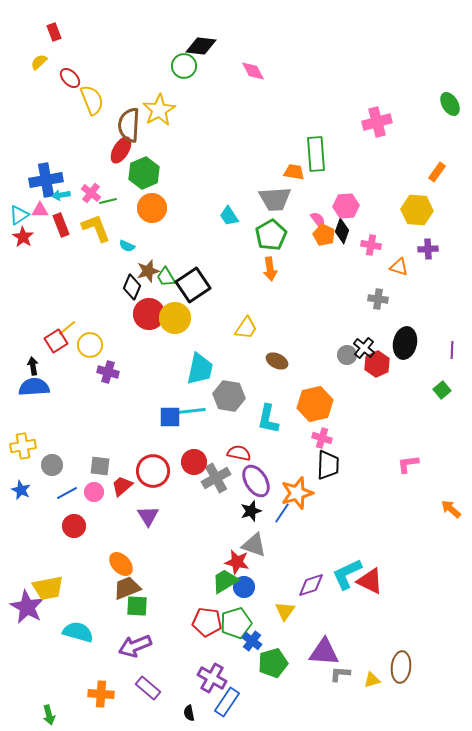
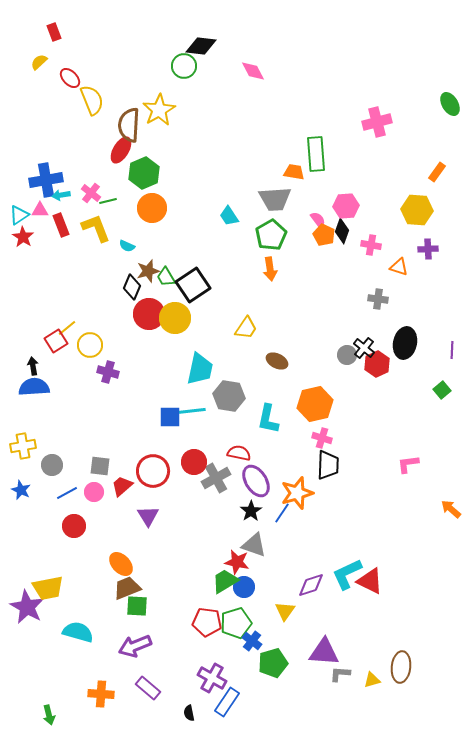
black star at (251, 511): rotated 15 degrees counterclockwise
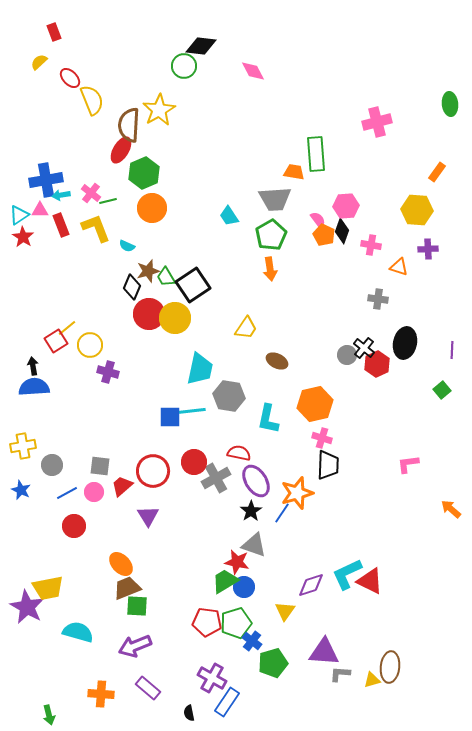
green ellipse at (450, 104): rotated 25 degrees clockwise
brown ellipse at (401, 667): moved 11 px left
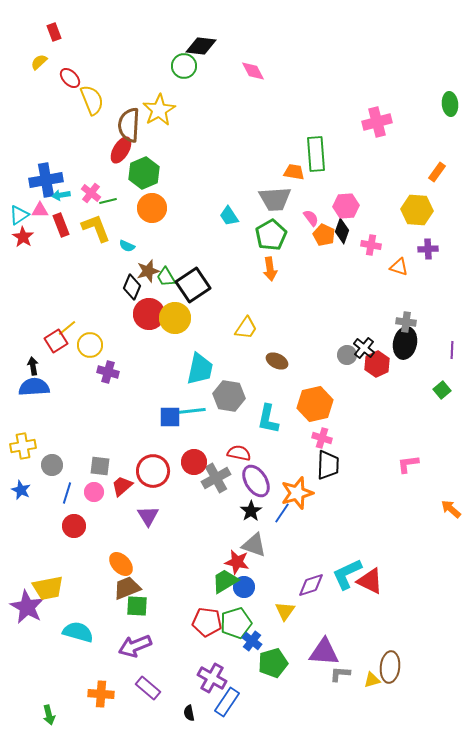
pink semicircle at (318, 220): moved 7 px left, 2 px up
gray cross at (378, 299): moved 28 px right, 23 px down
blue line at (67, 493): rotated 45 degrees counterclockwise
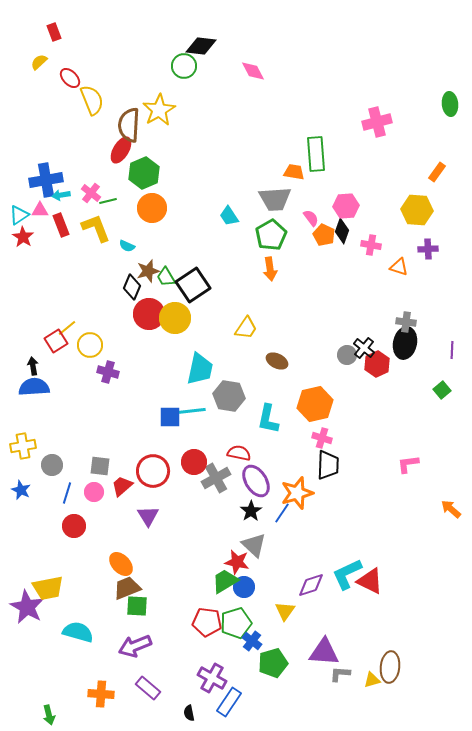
gray triangle at (254, 545): rotated 24 degrees clockwise
blue rectangle at (227, 702): moved 2 px right
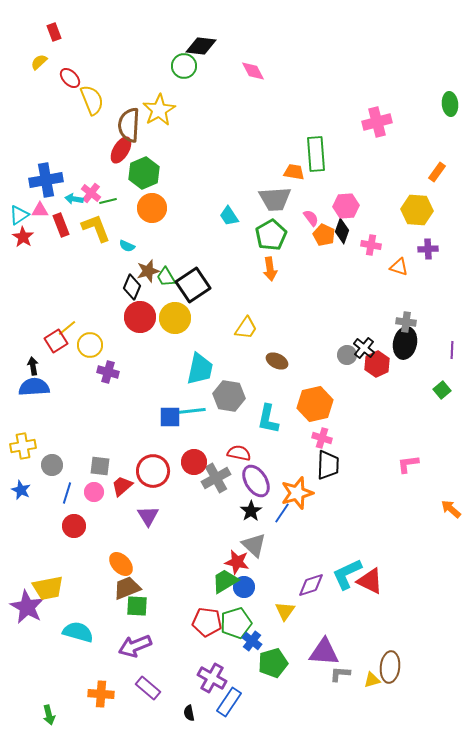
cyan arrow at (61, 195): moved 13 px right, 4 px down; rotated 18 degrees clockwise
red circle at (149, 314): moved 9 px left, 3 px down
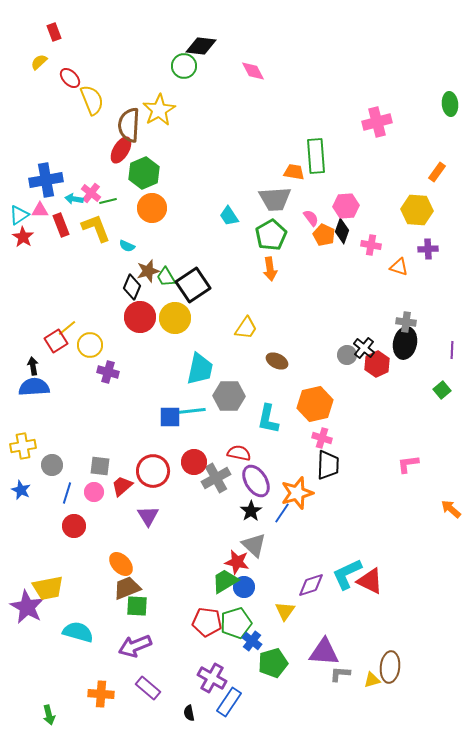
green rectangle at (316, 154): moved 2 px down
gray hexagon at (229, 396): rotated 8 degrees counterclockwise
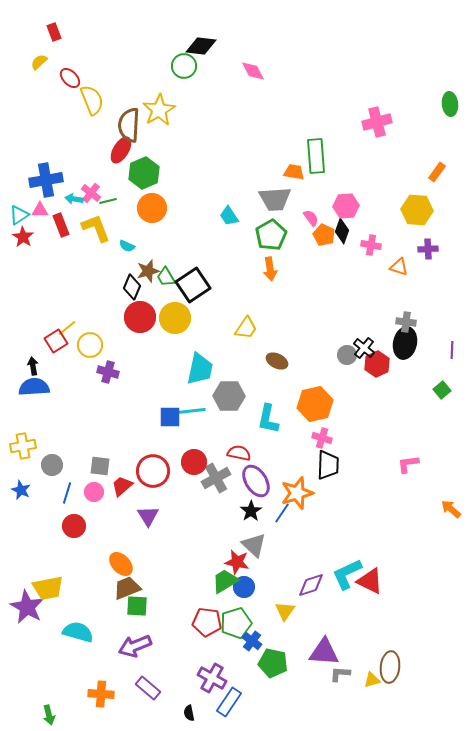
green pentagon at (273, 663): rotated 28 degrees clockwise
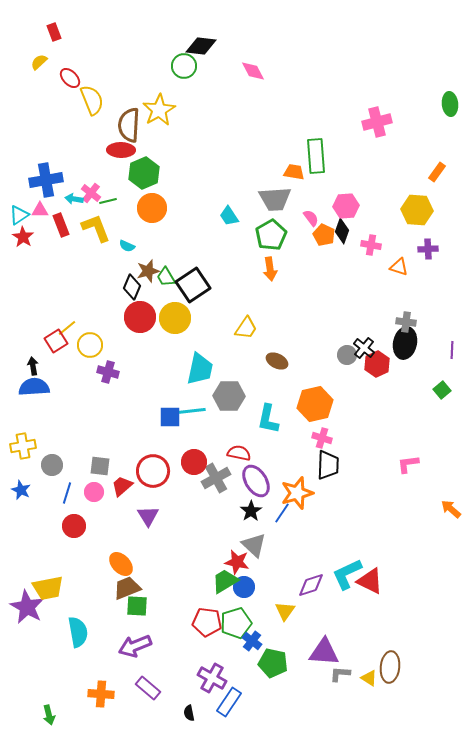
red ellipse at (121, 150): rotated 60 degrees clockwise
cyan semicircle at (78, 632): rotated 64 degrees clockwise
yellow triangle at (372, 680): moved 3 px left, 2 px up; rotated 48 degrees clockwise
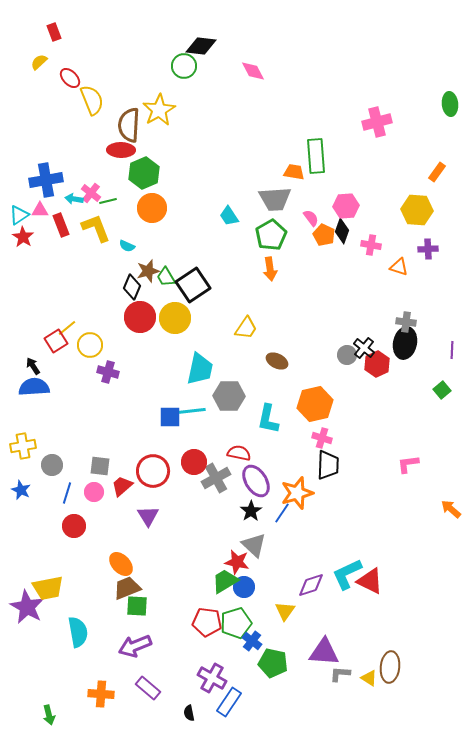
black arrow at (33, 366): rotated 24 degrees counterclockwise
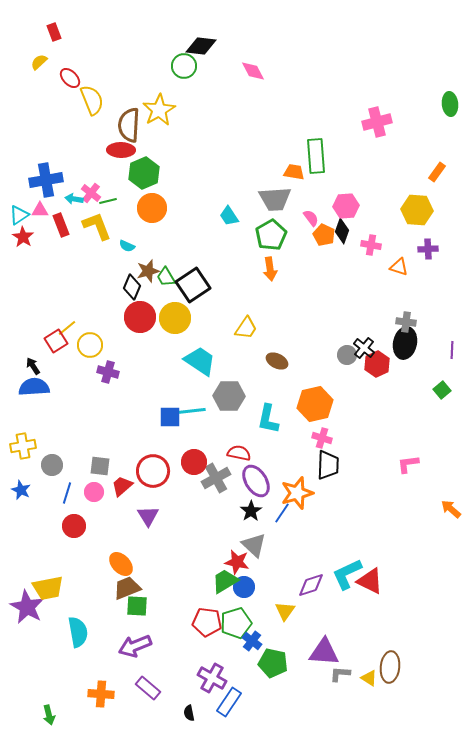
yellow L-shape at (96, 228): moved 1 px right, 2 px up
cyan trapezoid at (200, 369): moved 8 px up; rotated 68 degrees counterclockwise
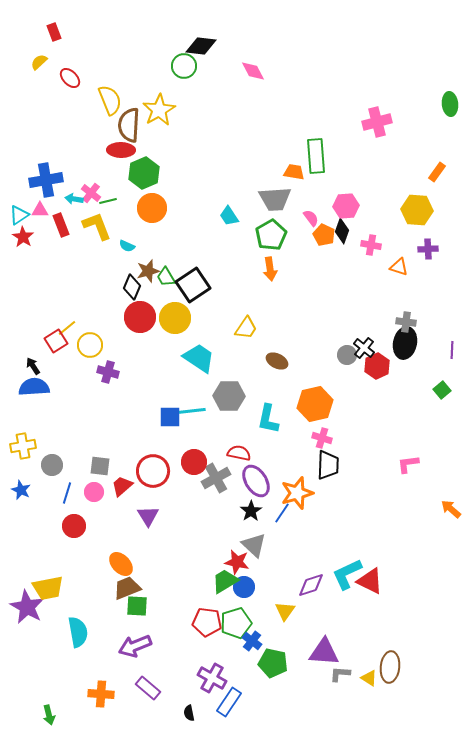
yellow semicircle at (92, 100): moved 18 px right
cyan trapezoid at (200, 361): moved 1 px left, 3 px up
red hexagon at (377, 364): moved 2 px down
